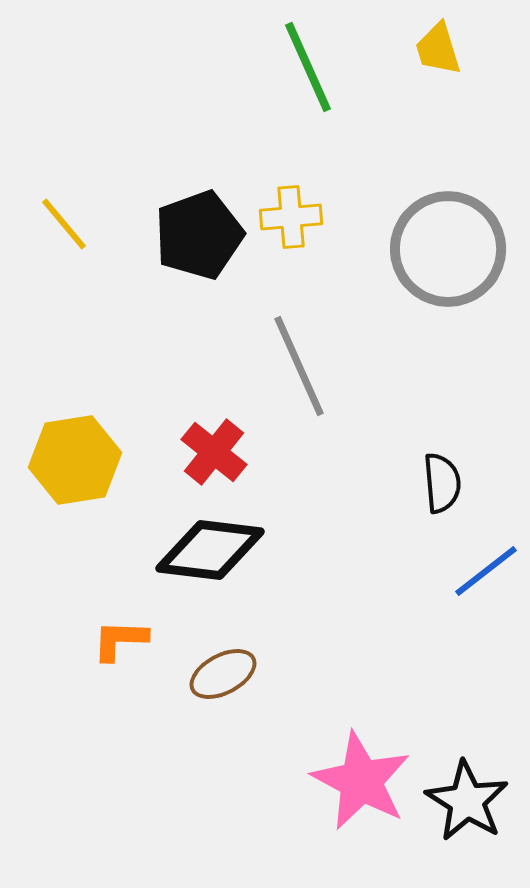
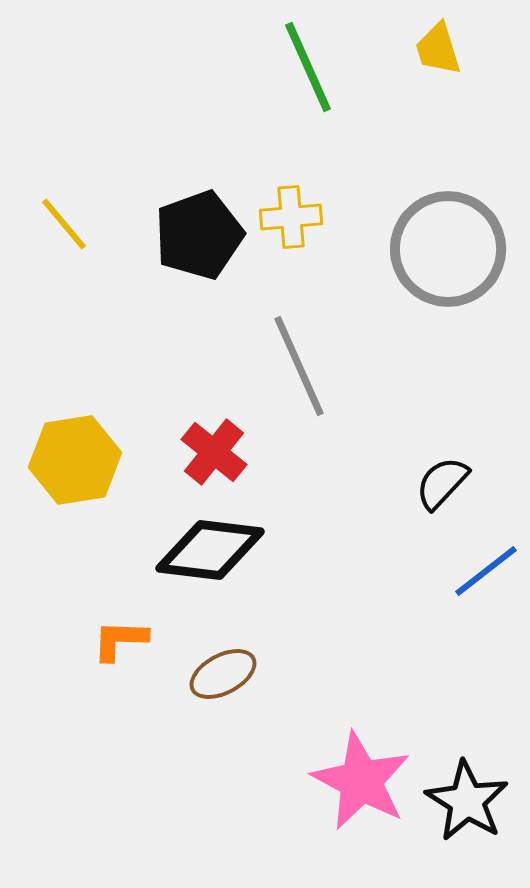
black semicircle: rotated 132 degrees counterclockwise
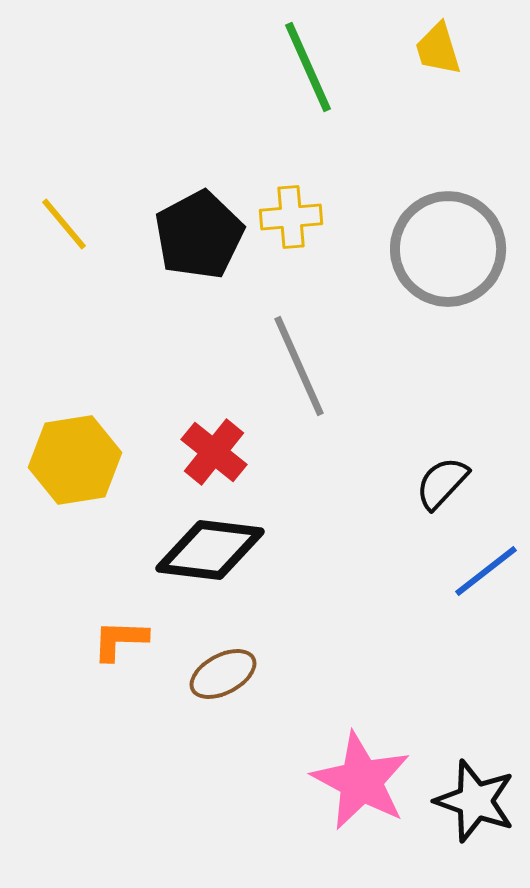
black pentagon: rotated 8 degrees counterclockwise
black star: moved 8 px right; rotated 12 degrees counterclockwise
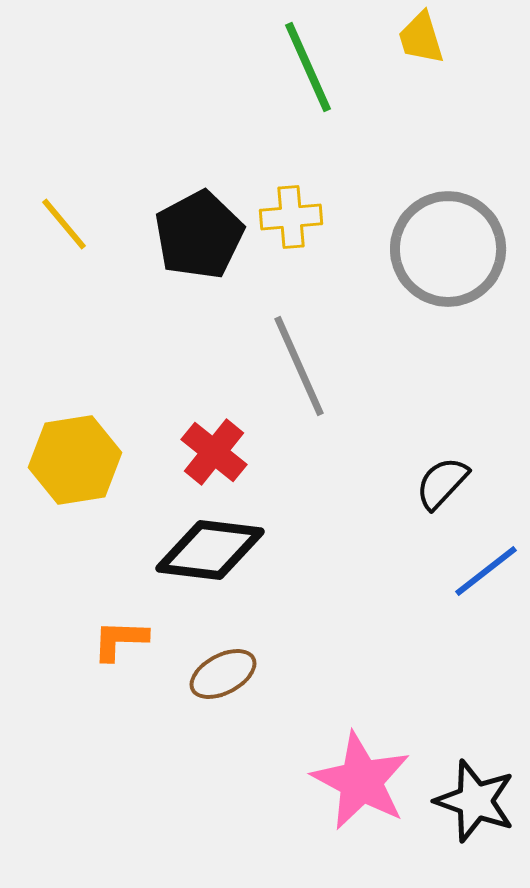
yellow trapezoid: moved 17 px left, 11 px up
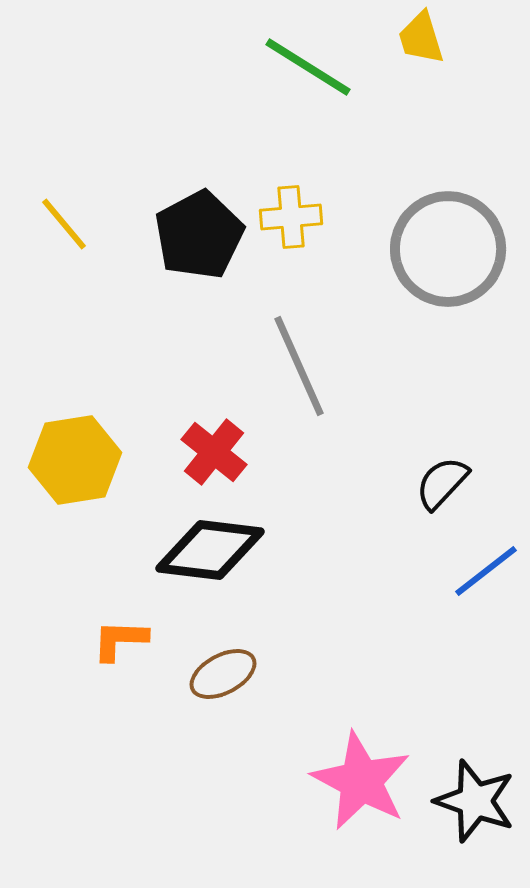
green line: rotated 34 degrees counterclockwise
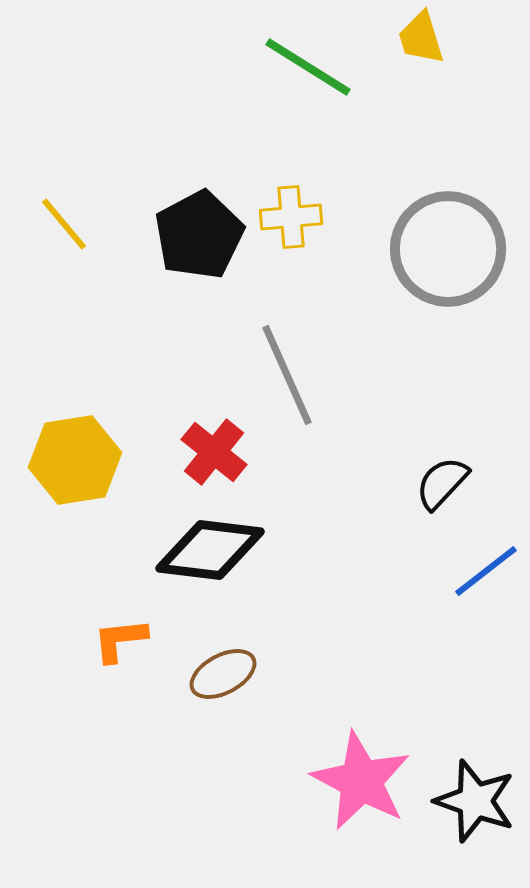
gray line: moved 12 px left, 9 px down
orange L-shape: rotated 8 degrees counterclockwise
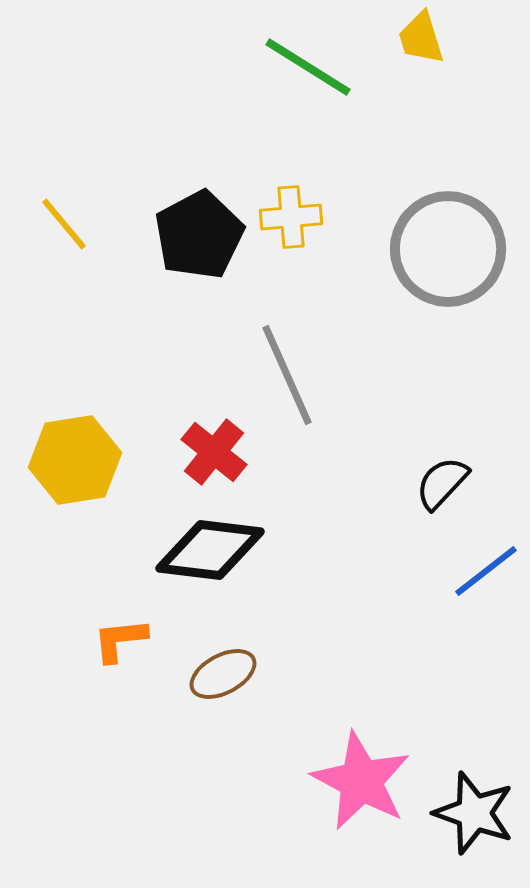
black star: moved 1 px left, 12 px down
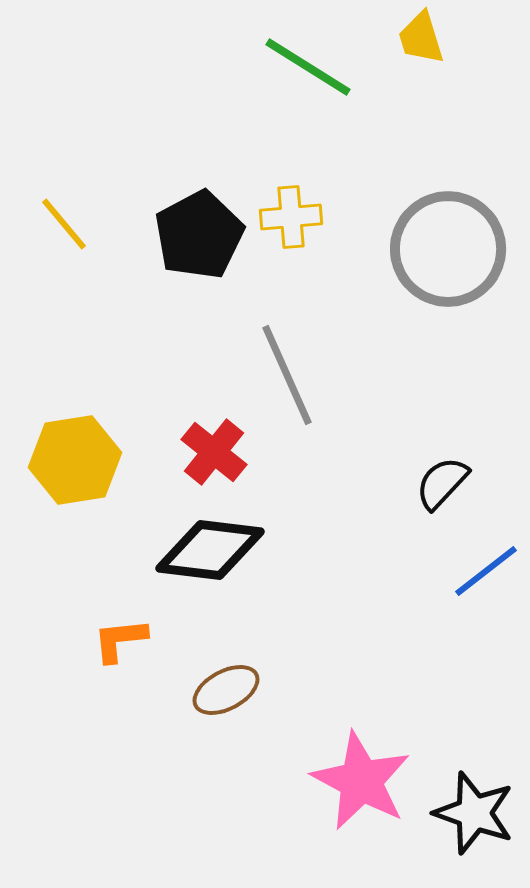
brown ellipse: moved 3 px right, 16 px down
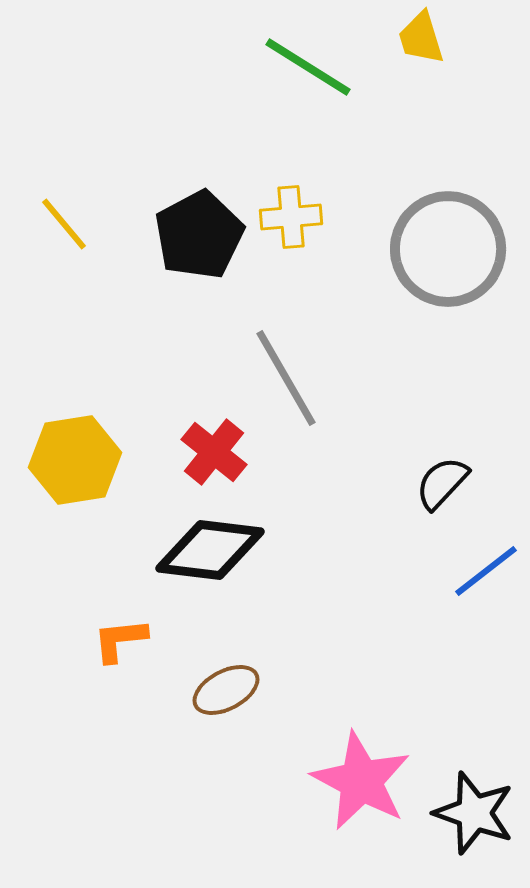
gray line: moved 1 px left, 3 px down; rotated 6 degrees counterclockwise
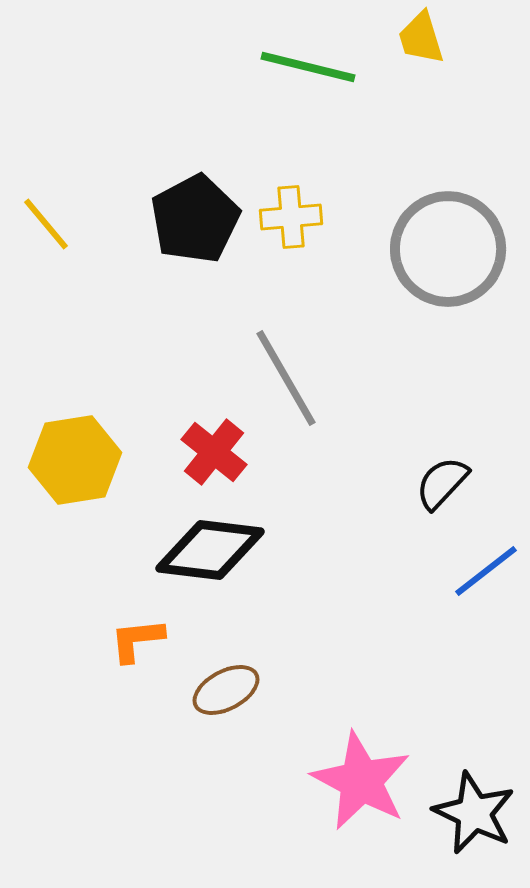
green line: rotated 18 degrees counterclockwise
yellow line: moved 18 px left
black pentagon: moved 4 px left, 16 px up
orange L-shape: moved 17 px right
black star: rotated 6 degrees clockwise
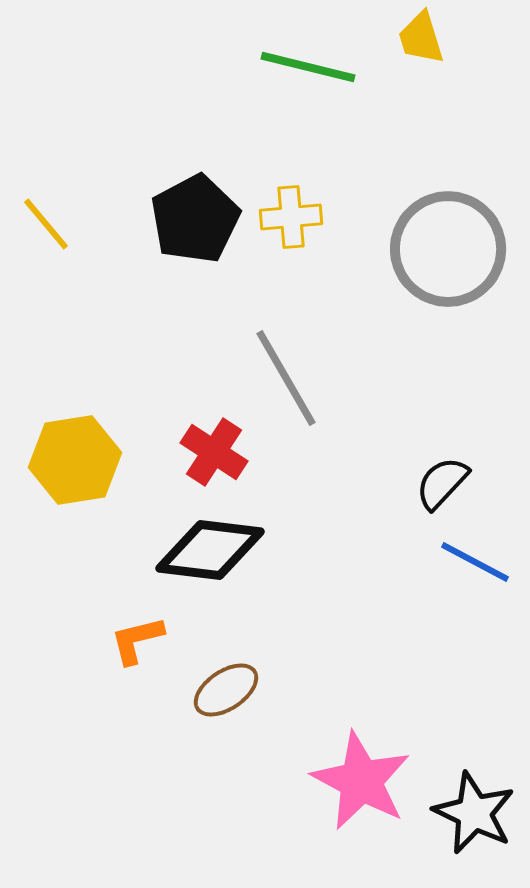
red cross: rotated 6 degrees counterclockwise
blue line: moved 11 px left, 9 px up; rotated 66 degrees clockwise
orange L-shape: rotated 8 degrees counterclockwise
brown ellipse: rotated 6 degrees counterclockwise
